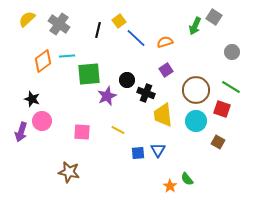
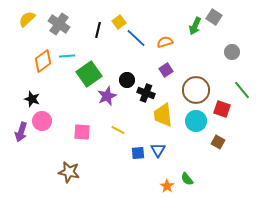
yellow square: moved 1 px down
green square: rotated 30 degrees counterclockwise
green line: moved 11 px right, 3 px down; rotated 18 degrees clockwise
orange star: moved 3 px left
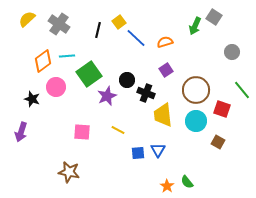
pink circle: moved 14 px right, 34 px up
green semicircle: moved 3 px down
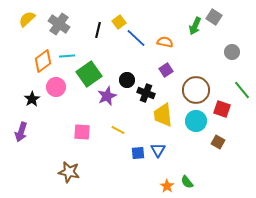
orange semicircle: rotated 28 degrees clockwise
black star: rotated 21 degrees clockwise
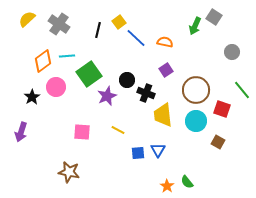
black star: moved 2 px up
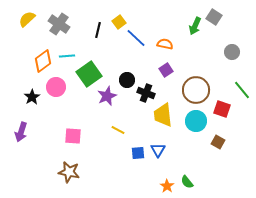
orange semicircle: moved 2 px down
pink square: moved 9 px left, 4 px down
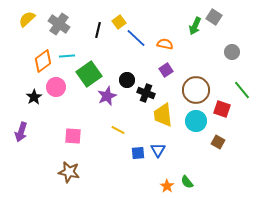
black star: moved 2 px right
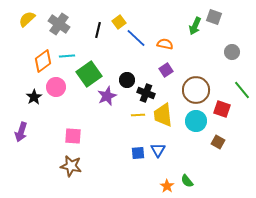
gray square: rotated 14 degrees counterclockwise
yellow line: moved 20 px right, 15 px up; rotated 32 degrees counterclockwise
brown star: moved 2 px right, 6 px up
green semicircle: moved 1 px up
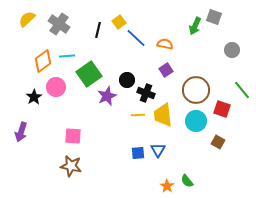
gray circle: moved 2 px up
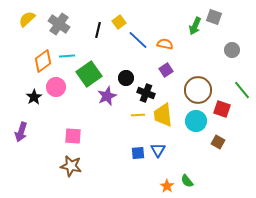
blue line: moved 2 px right, 2 px down
black circle: moved 1 px left, 2 px up
brown circle: moved 2 px right
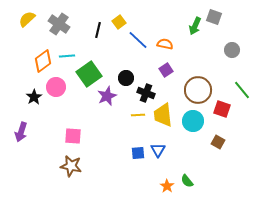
cyan circle: moved 3 px left
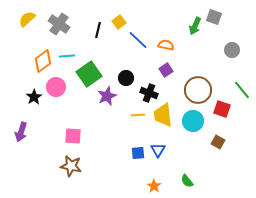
orange semicircle: moved 1 px right, 1 px down
black cross: moved 3 px right
orange star: moved 13 px left
